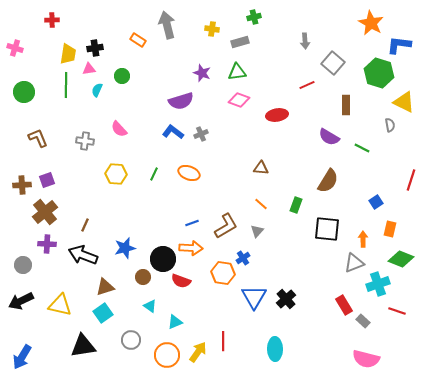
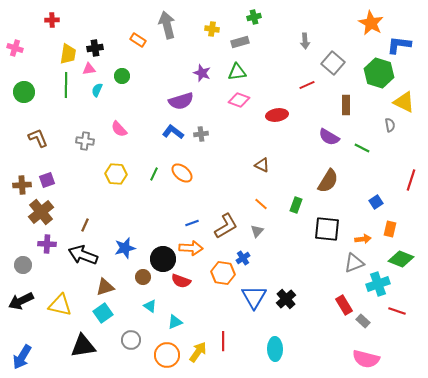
gray cross at (201, 134): rotated 16 degrees clockwise
brown triangle at (261, 168): moved 1 px right, 3 px up; rotated 21 degrees clockwise
orange ellipse at (189, 173): moved 7 px left; rotated 20 degrees clockwise
brown cross at (45, 212): moved 4 px left
orange arrow at (363, 239): rotated 84 degrees clockwise
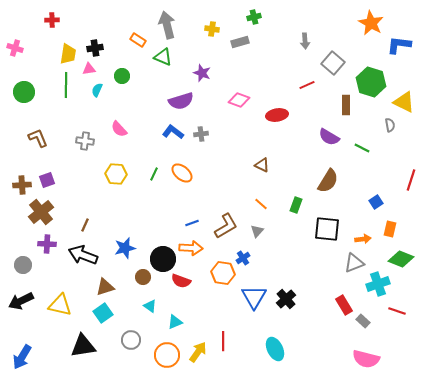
green triangle at (237, 72): moved 74 px left, 15 px up; rotated 30 degrees clockwise
green hexagon at (379, 73): moved 8 px left, 9 px down
cyan ellipse at (275, 349): rotated 25 degrees counterclockwise
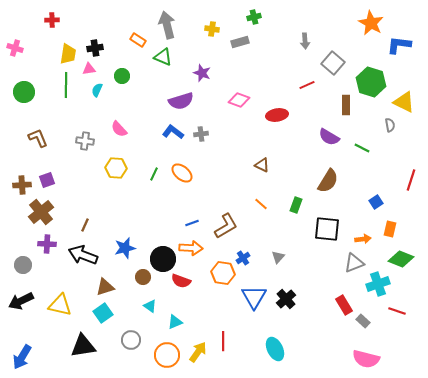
yellow hexagon at (116, 174): moved 6 px up
gray triangle at (257, 231): moved 21 px right, 26 px down
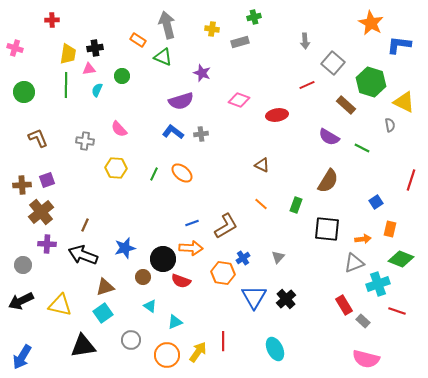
brown rectangle at (346, 105): rotated 48 degrees counterclockwise
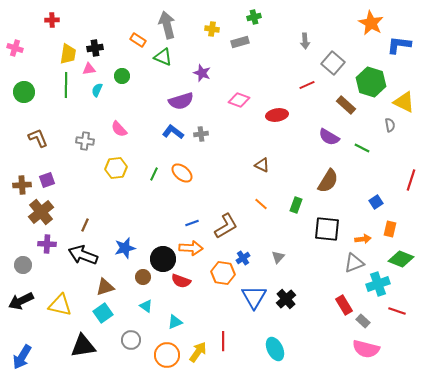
yellow hexagon at (116, 168): rotated 10 degrees counterclockwise
cyan triangle at (150, 306): moved 4 px left
pink semicircle at (366, 359): moved 10 px up
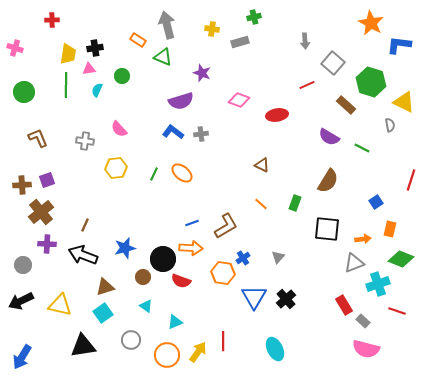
green rectangle at (296, 205): moved 1 px left, 2 px up
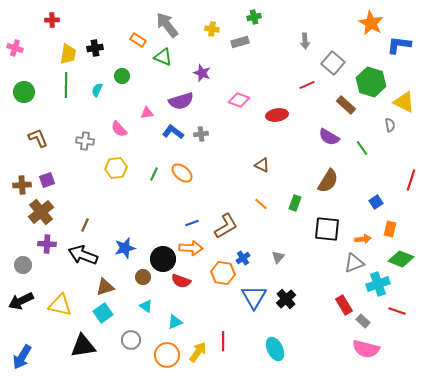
gray arrow at (167, 25): rotated 24 degrees counterclockwise
pink triangle at (89, 69): moved 58 px right, 44 px down
green line at (362, 148): rotated 28 degrees clockwise
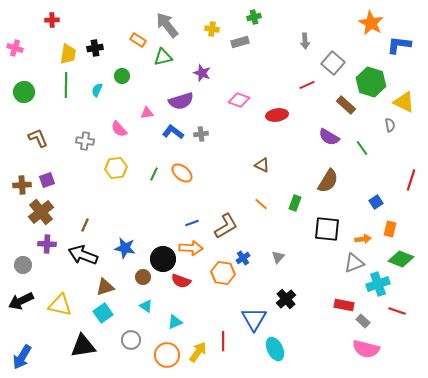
green triangle at (163, 57): rotated 36 degrees counterclockwise
blue star at (125, 248): rotated 25 degrees clockwise
blue triangle at (254, 297): moved 22 px down
red rectangle at (344, 305): rotated 48 degrees counterclockwise
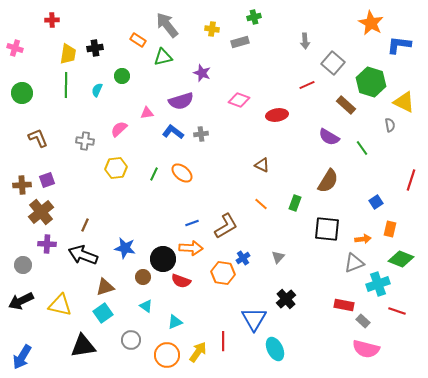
green circle at (24, 92): moved 2 px left, 1 px down
pink semicircle at (119, 129): rotated 90 degrees clockwise
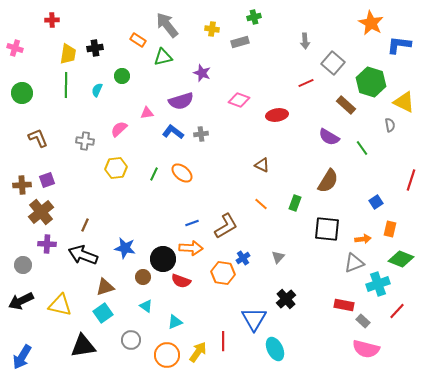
red line at (307, 85): moved 1 px left, 2 px up
red line at (397, 311): rotated 66 degrees counterclockwise
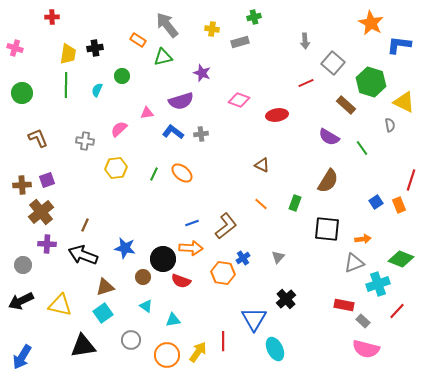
red cross at (52, 20): moved 3 px up
brown L-shape at (226, 226): rotated 8 degrees counterclockwise
orange rectangle at (390, 229): moved 9 px right, 24 px up; rotated 35 degrees counterclockwise
cyan triangle at (175, 322): moved 2 px left, 2 px up; rotated 14 degrees clockwise
